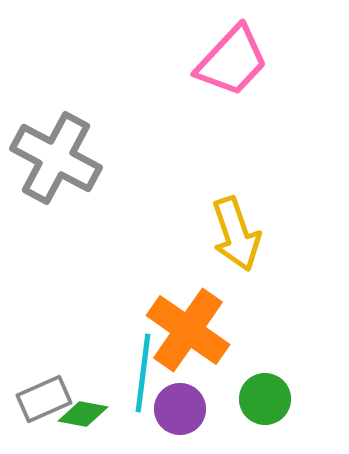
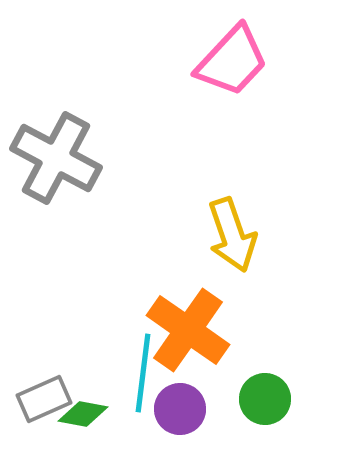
yellow arrow: moved 4 px left, 1 px down
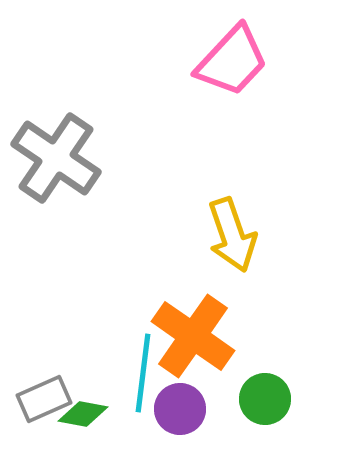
gray cross: rotated 6 degrees clockwise
orange cross: moved 5 px right, 6 px down
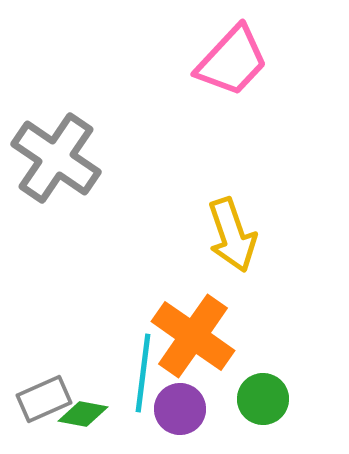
green circle: moved 2 px left
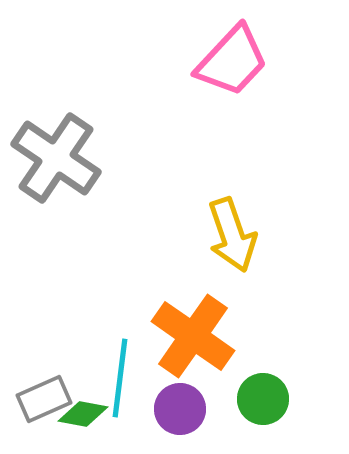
cyan line: moved 23 px left, 5 px down
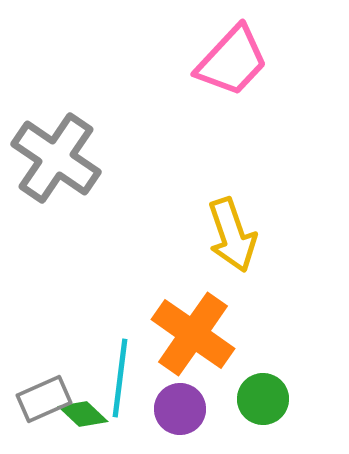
orange cross: moved 2 px up
green diamond: rotated 33 degrees clockwise
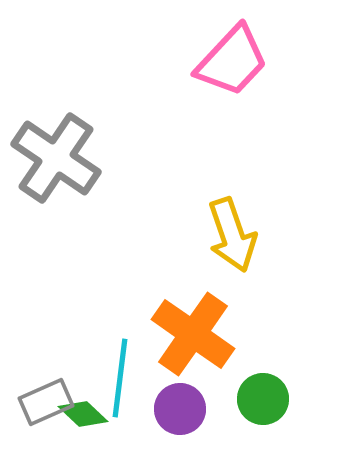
gray rectangle: moved 2 px right, 3 px down
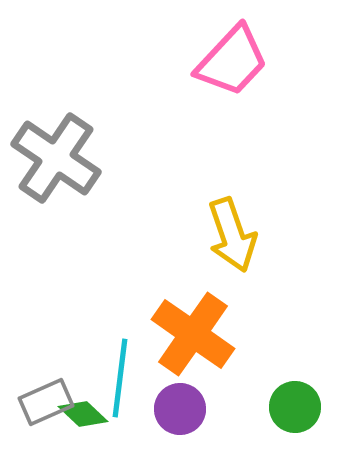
green circle: moved 32 px right, 8 px down
